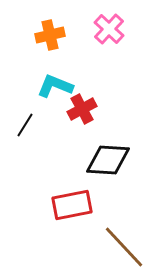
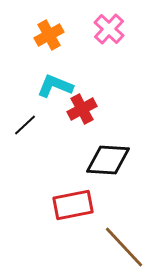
orange cross: moved 1 px left; rotated 16 degrees counterclockwise
black line: rotated 15 degrees clockwise
red rectangle: moved 1 px right
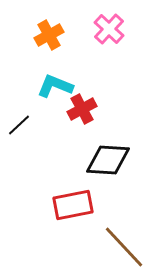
black line: moved 6 px left
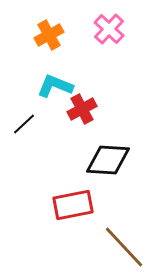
black line: moved 5 px right, 1 px up
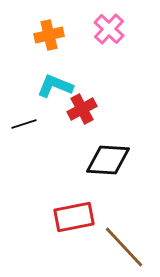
orange cross: rotated 16 degrees clockwise
black line: rotated 25 degrees clockwise
red rectangle: moved 1 px right, 12 px down
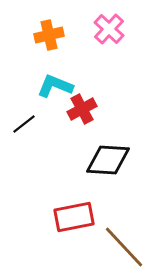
black line: rotated 20 degrees counterclockwise
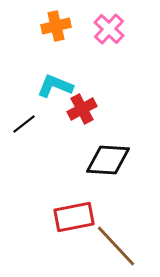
orange cross: moved 7 px right, 9 px up
brown line: moved 8 px left, 1 px up
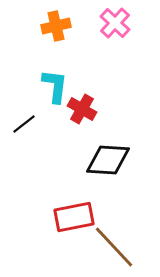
pink cross: moved 6 px right, 6 px up
cyan L-shape: rotated 75 degrees clockwise
red cross: rotated 32 degrees counterclockwise
brown line: moved 2 px left, 1 px down
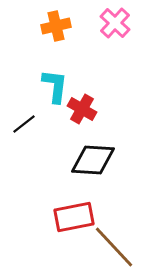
black diamond: moved 15 px left
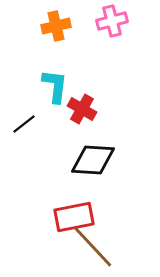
pink cross: moved 3 px left, 2 px up; rotated 32 degrees clockwise
brown line: moved 21 px left
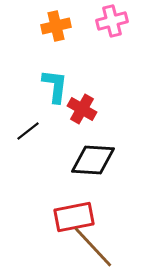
black line: moved 4 px right, 7 px down
